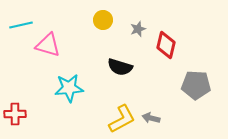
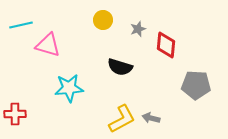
red diamond: rotated 8 degrees counterclockwise
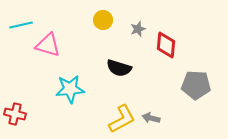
black semicircle: moved 1 px left, 1 px down
cyan star: moved 1 px right, 1 px down
red cross: rotated 15 degrees clockwise
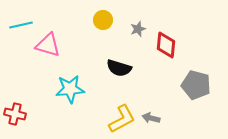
gray pentagon: rotated 12 degrees clockwise
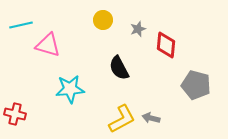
black semicircle: rotated 45 degrees clockwise
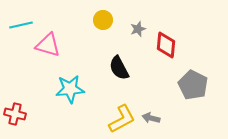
gray pentagon: moved 3 px left; rotated 12 degrees clockwise
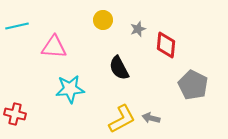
cyan line: moved 4 px left, 1 px down
pink triangle: moved 6 px right, 2 px down; rotated 12 degrees counterclockwise
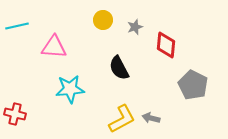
gray star: moved 3 px left, 2 px up
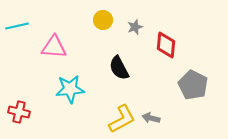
red cross: moved 4 px right, 2 px up
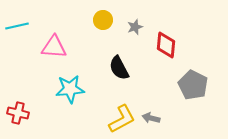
red cross: moved 1 px left, 1 px down
